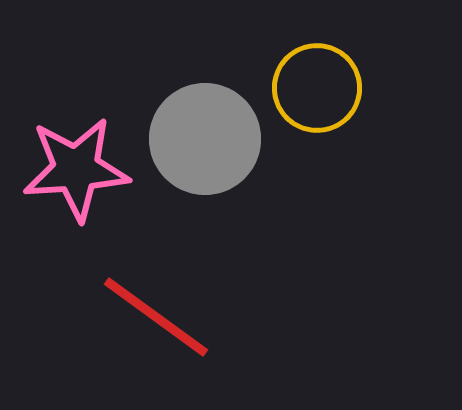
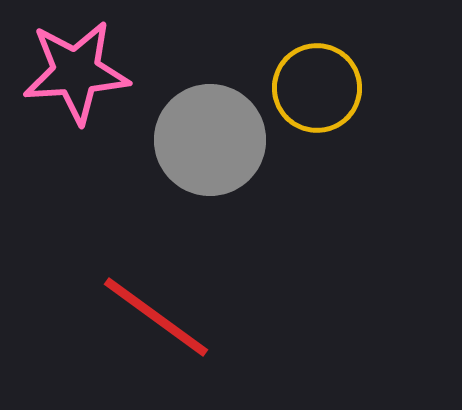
gray circle: moved 5 px right, 1 px down
pink star: moved 97 px up
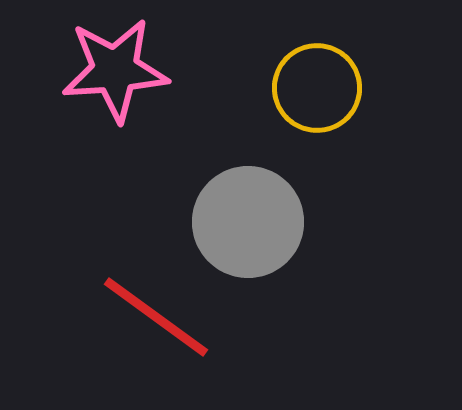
pink star: moved 39 px right, 2 px up
gray circle: moved 38 px right, 82 px down
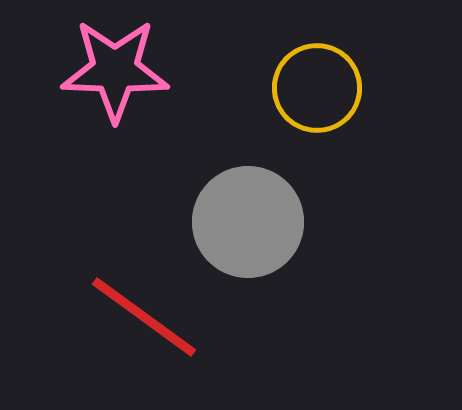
pink star: rotated 6 degrees clockwise
red line: moved 12 px left
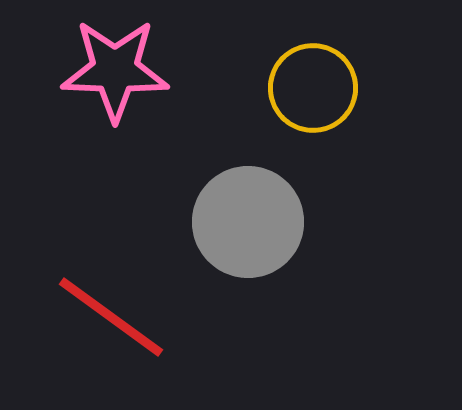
yellow circle: moved 4 px left
red line: moved 33 px left
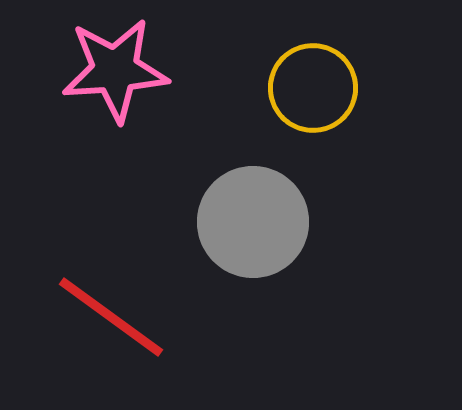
pink star: rotated 6 degrees counterclockwise
gray circle: moved 5 px right
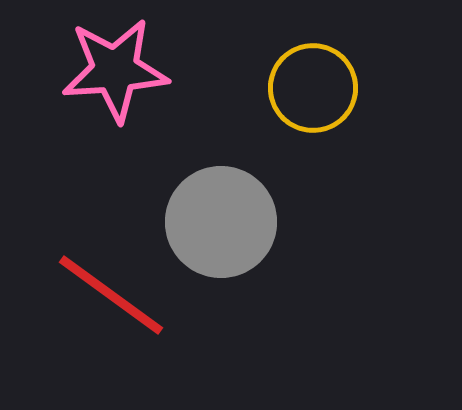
gray circle: moved 32 px left
red line: moved 22 px up
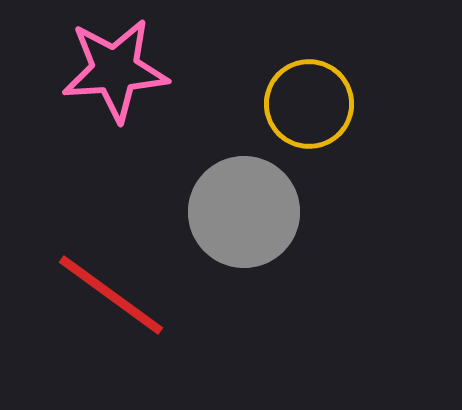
yellow circle: moved 4 px left, 16 px down
gray circle: moved 23 px right, 10 px up
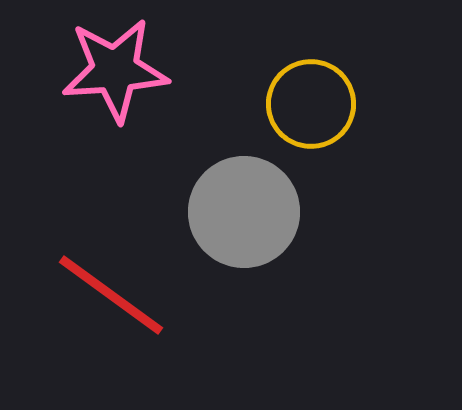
yellow circle: moved 2 px right
